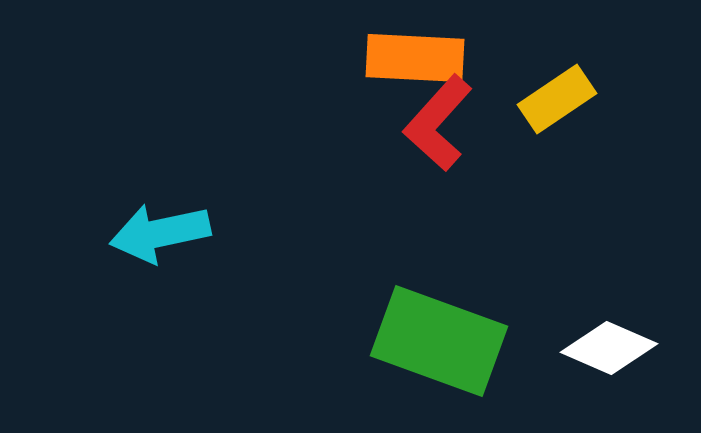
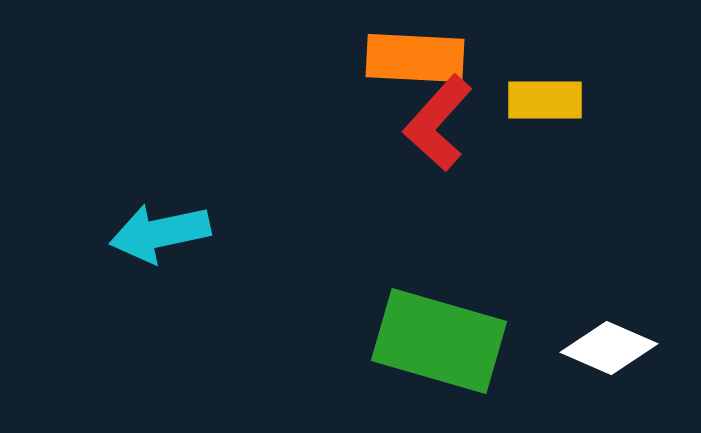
yellow rectangle: moved 12 px left, 1 px down; rotated 34 degrees clockwise
green rectangle: rotated 4 degrees counterclockwise
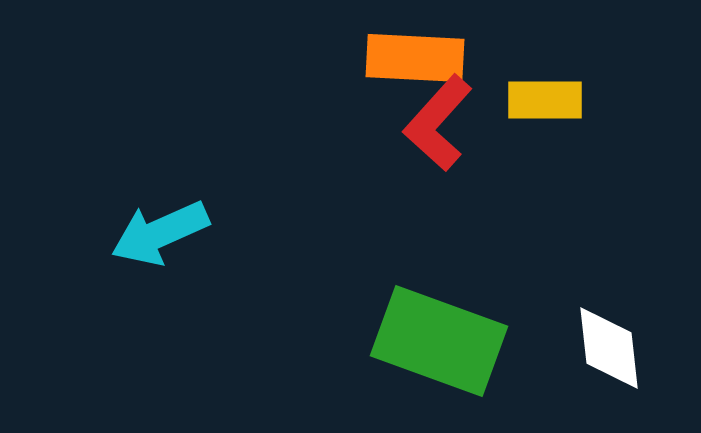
cyan arrow: rotated 12 degrees counterclockwise
green rectangle: rotated 4 degrees clockwise
white diamond: rotated 60 degrees clockwise
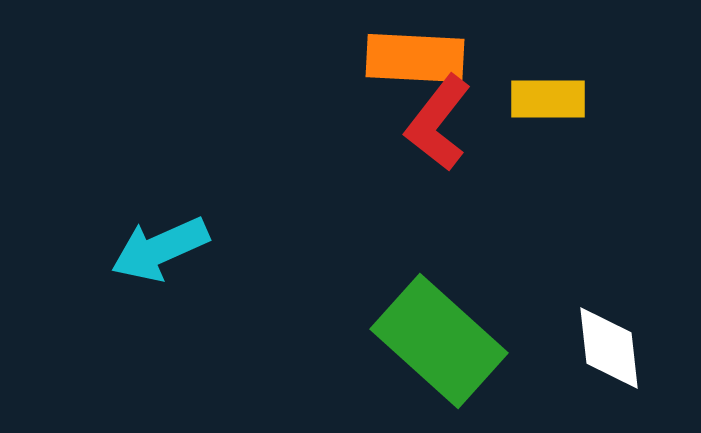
yellow rectangle: moved 3 px right, 1 px up
red L-shape: rotated 4 degrees counterclockwise
cyan arrow: moved 16 px down
green rectangle: rotated 22 degrees clockwise
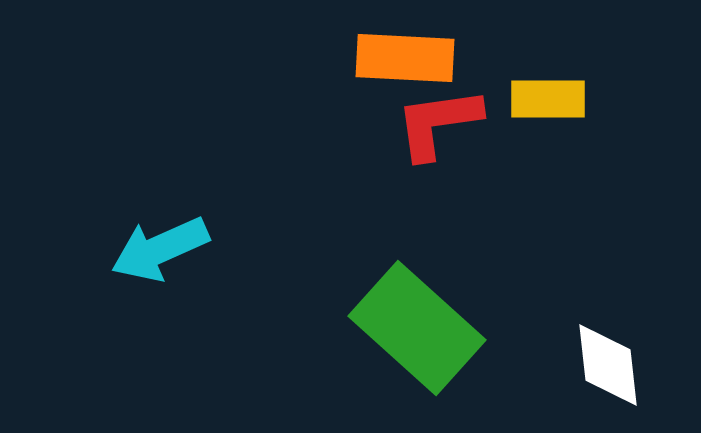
orange rectangle: moved 10 px left
red L-shape: rotated 44 degrees clockwise
green rectangle: moved 22 px left, 13 px up
white diamond: moved 1 px left, 17 px down
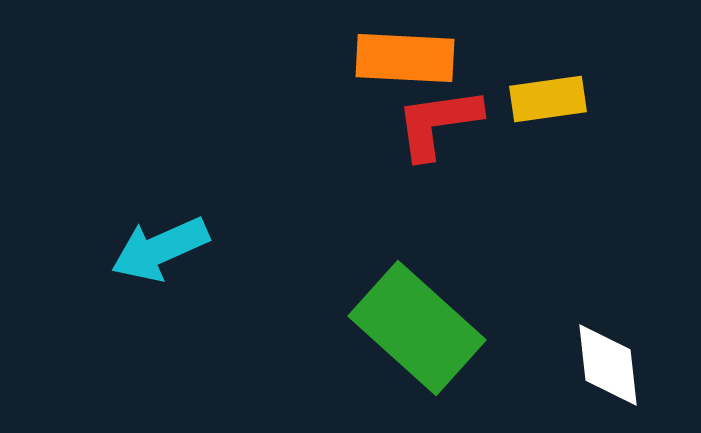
yellow rectangle: rotated 8 degrees counterclockwise
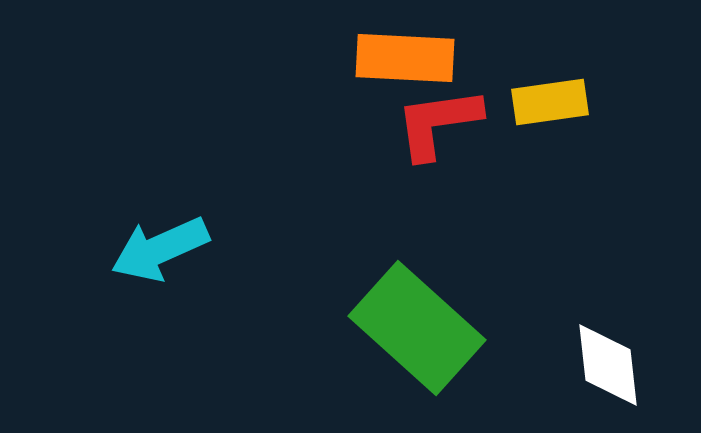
yellow rectangle: moved 2 px right, 3 px down
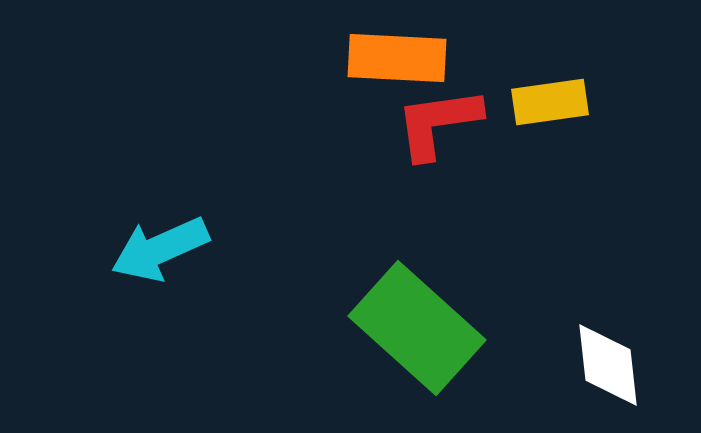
orange rectangle: moved 8 px left
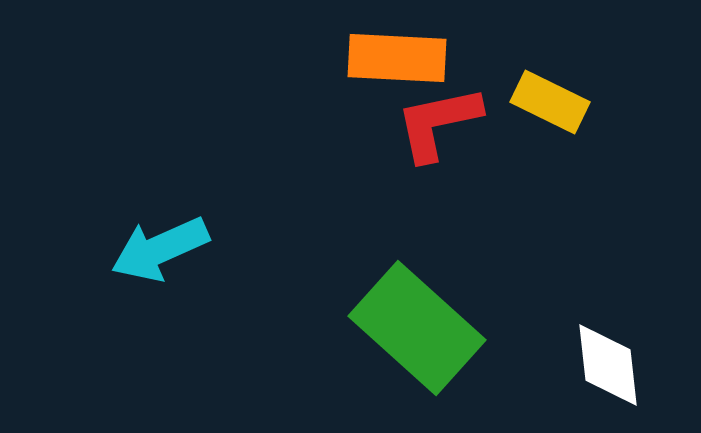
yellow rectangle: rotated 34 degrees clockwise
red L-shape: rotated 4 degrees counterclockwise
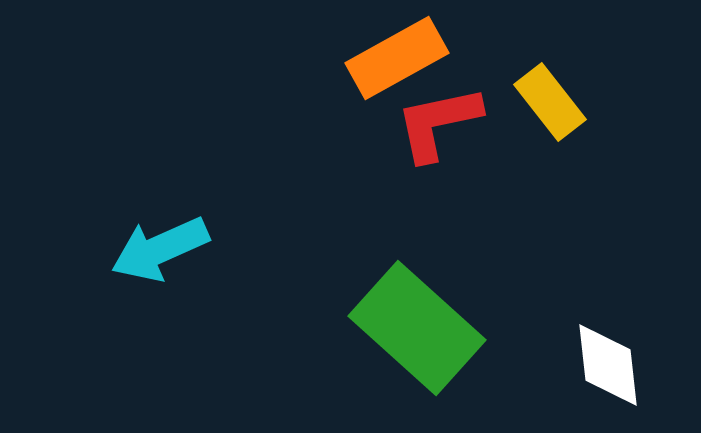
orange rectangle: rotated 32 degrees counterclockwise
yellow rectangle: rotated 26 degrees clockwise
